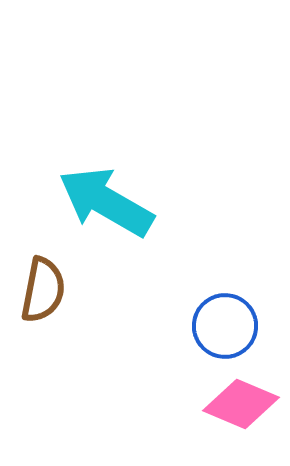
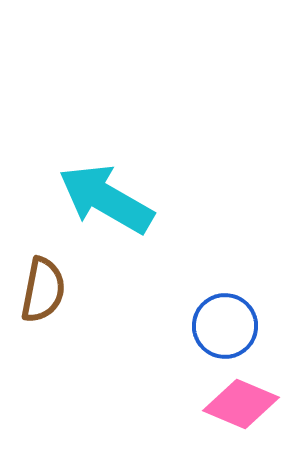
cyan arrow: moved 3 px up
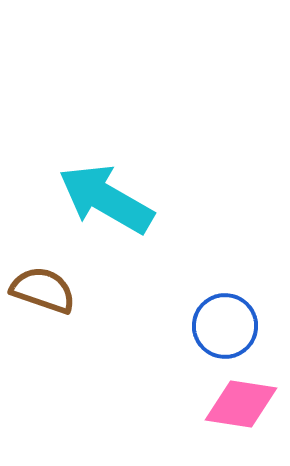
brown semicircle: rotated 82 degrees counterclockwise
pink diamond: rotated 14 degrees counterclockwise
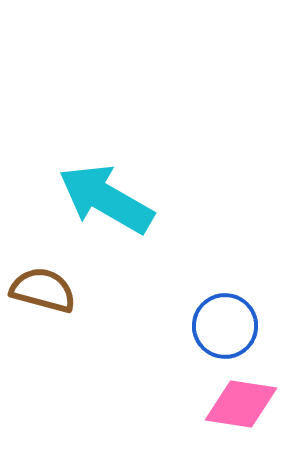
brown semicircle: rotated 4 degrees counterclockwise
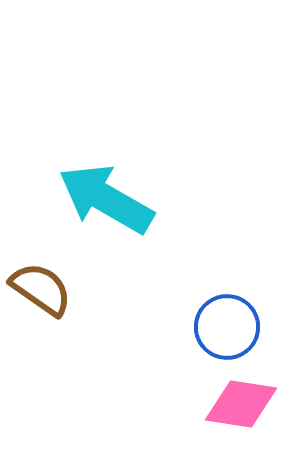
brown semicircle: moved 2 px left, 1 px up; rotated 20 degrees clockwise
blue circle: moved 2 px right, 1 px down
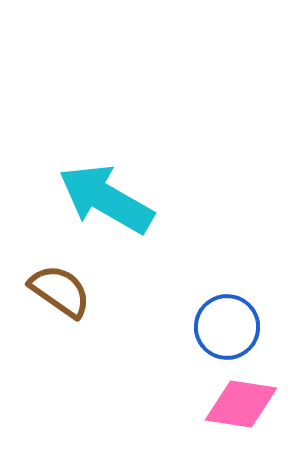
brown semicircle: moved 19 px right, 2 px down
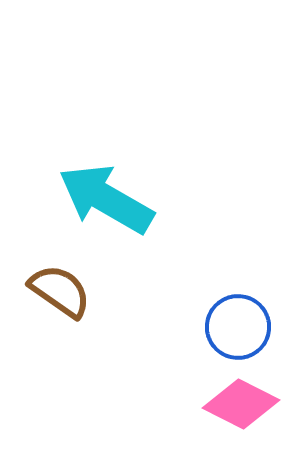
blue circle: moved 11 px right
pink diamond: rotated 18 degrees clockwise
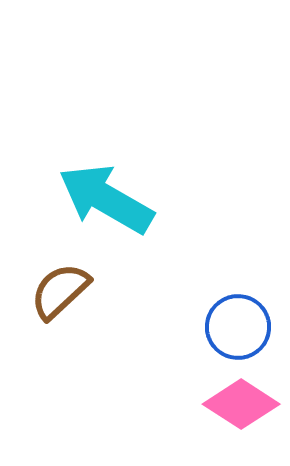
brown semicircle: rotated 78 degrees counterclockwise
pink diamond: rotated 6 degrees clockwise
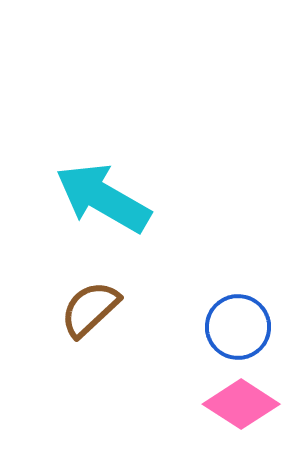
cyan arrow: moved 3 px left, 1 px up
brown semicircle: moved 30 px right, 18 px down
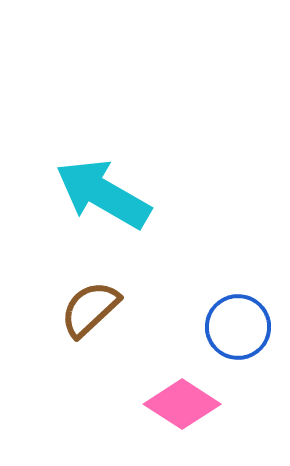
cyan arrow: moved 4 px up
pink diamond: moved 59 px left
